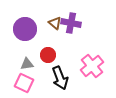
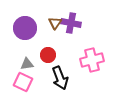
brown triangle: rotated 24 degrees clockwise
purple circle: moved 1 px up
pink cross: moved 6 px up; rotated 25 degrees clockwise
pink square: moved 1 px left, 1 px up
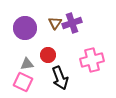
purple cross: moved 1 px right; rotated 30 degrees counterclockwise
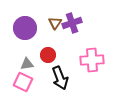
pink cross: rotated 10 degrees clockwise
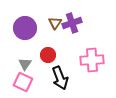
gray triangle: moved 2 px left; rotated 48 degrees counterclockwise
